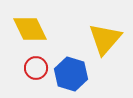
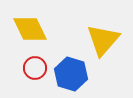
yellow triangle: moved 2 px left, 1 px down
red circle: moved 1 px left
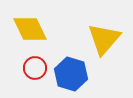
yellow triangle: moved 1 px right, 1 px up
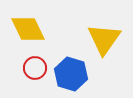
yellow diamond: moved 2 px left
yellow triangle: rotated 6 degrees counterclockwise
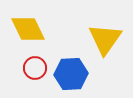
yellow triangle: moved 1 px right
blue hexagon: rotated 20 degrees counterclockwise
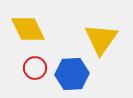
yellow triangle: moved 4 px left
blue hexagon: moved 1 px right
